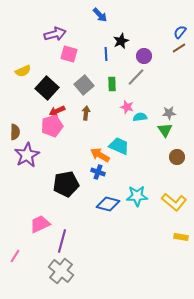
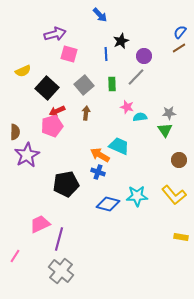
brown circle: moved 2 px right, 3 px down
yellow L-shape: moved 7 px up; rotated 10 degrees clockwise
purple line: moved 3 px left, 2 px up
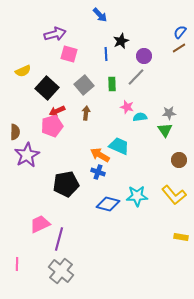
pink line: moved 2 px right, 8 px down; rotated 32 degrees counterclockwise
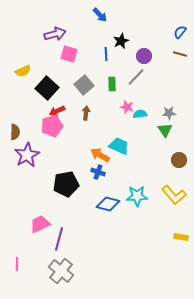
brown line: moved 1 px right, 6 px down; rotated 48 degrees clockwise
cyan semicircle: moved 3 px up
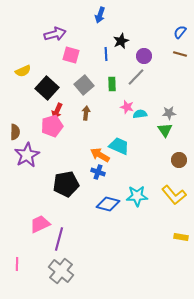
blue arrow: rotated 63 degrees clockwise
pink square: moved 2 px right, 1 px down
red arrow: rotated 42 degrees counterclockwise
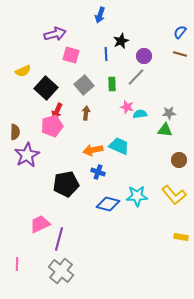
black square: moved 1 px left
green triangle: rotated 49 degrees counterclockwise
orange arrow: moved 7 px left, 5 px up; rotated 42 degrees counterclockwise
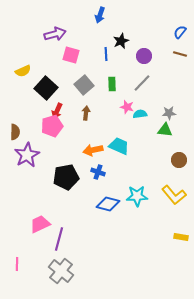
gray line: moved 6 px right, 6 px down
black pentagon: moved 7 px up
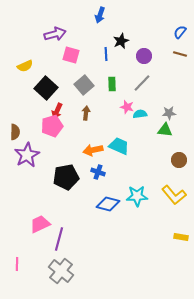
yellow semicircle: moved 2 px right, 5 px up
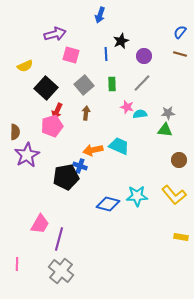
gray star: moved 1 px left
blue cross: moved 18 px left, 6 px up
pink trapezoid: rotated 145 degrees clockwise
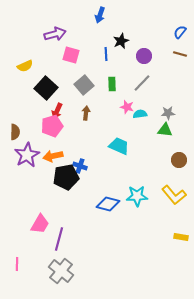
orange arrow: moved 40 px left, 6 px down
